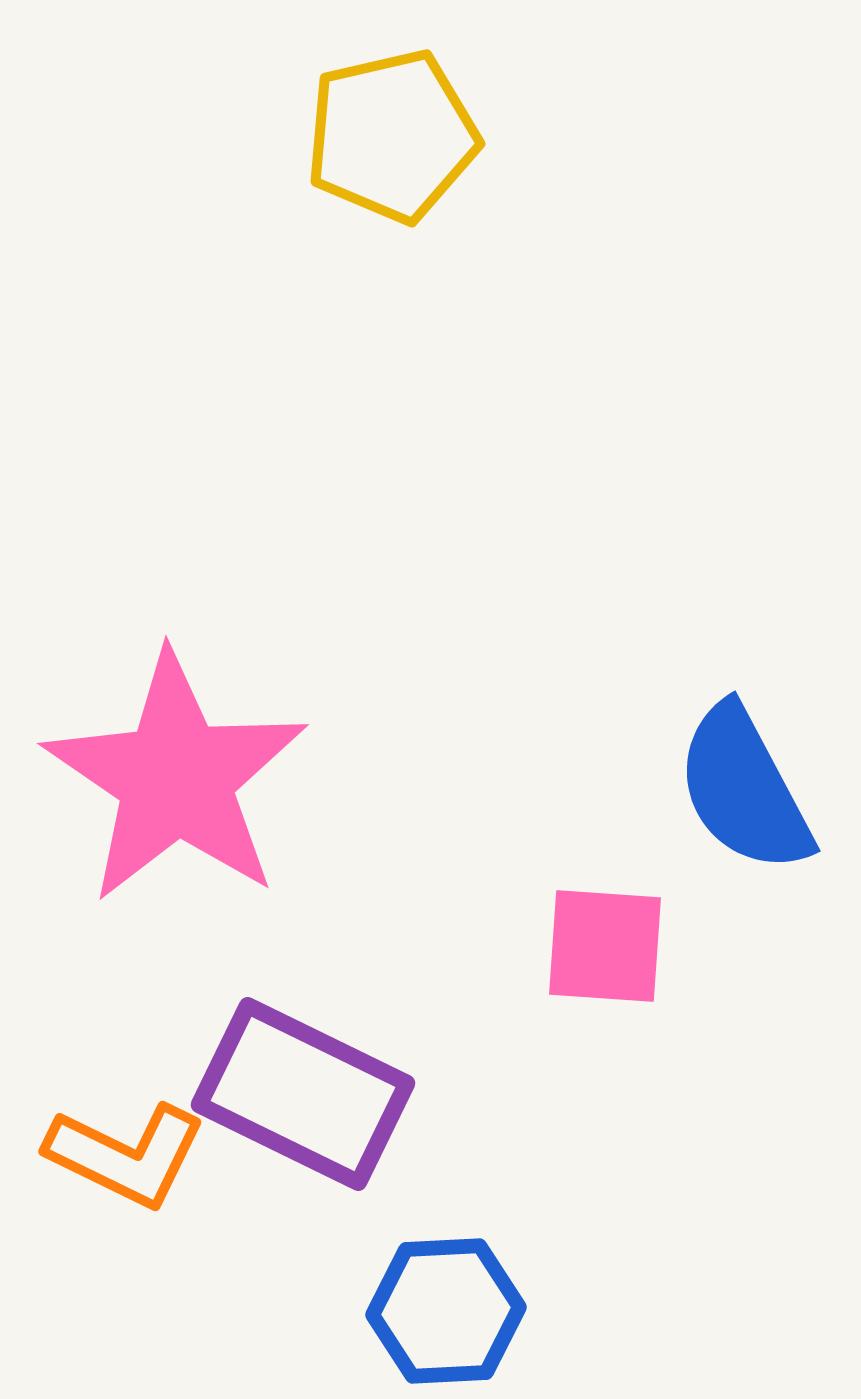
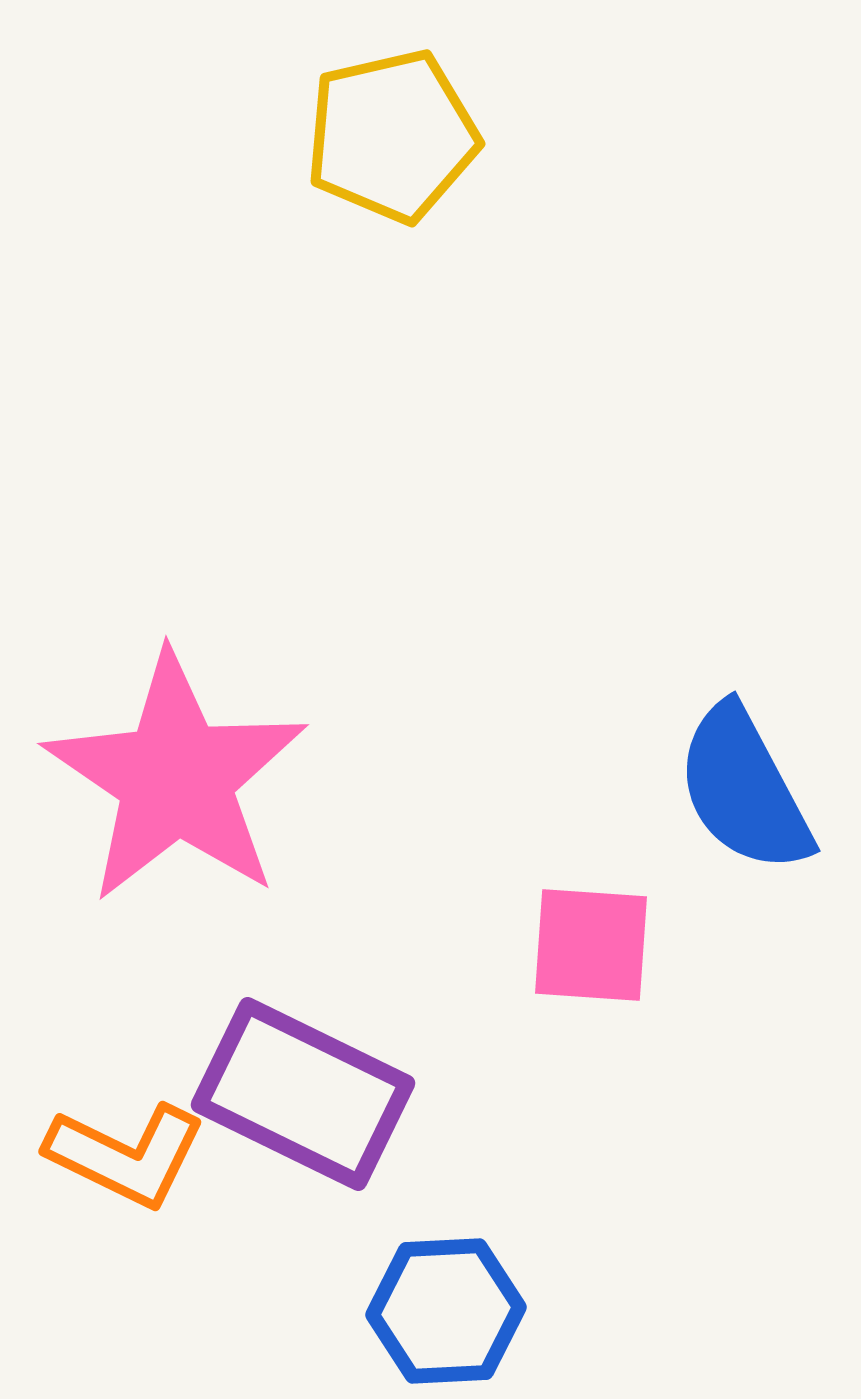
pink square: moved 14 px left, 1 px up
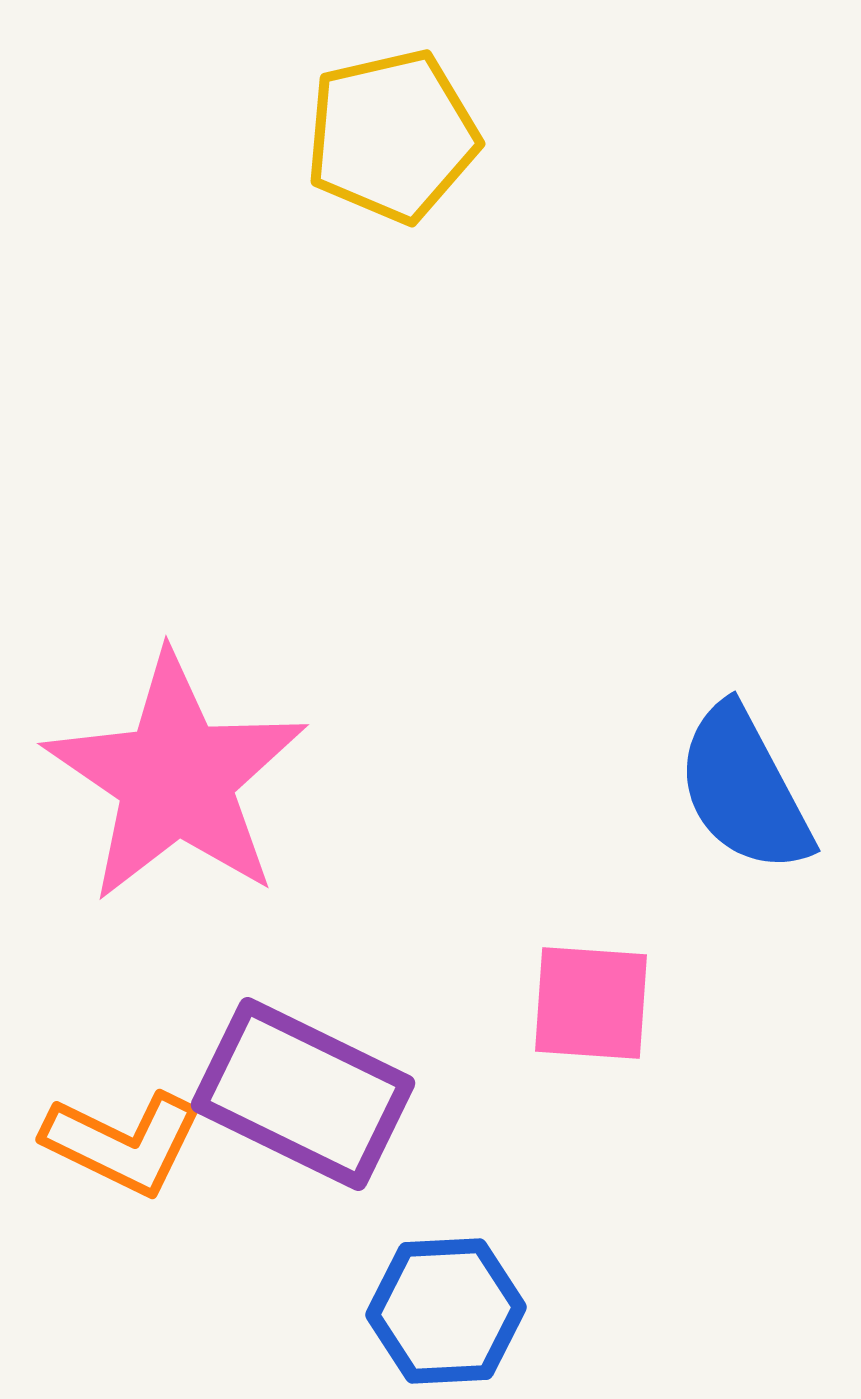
pink square: moved 58 px down
orange L-shape: moved 3 px left, 12 px up
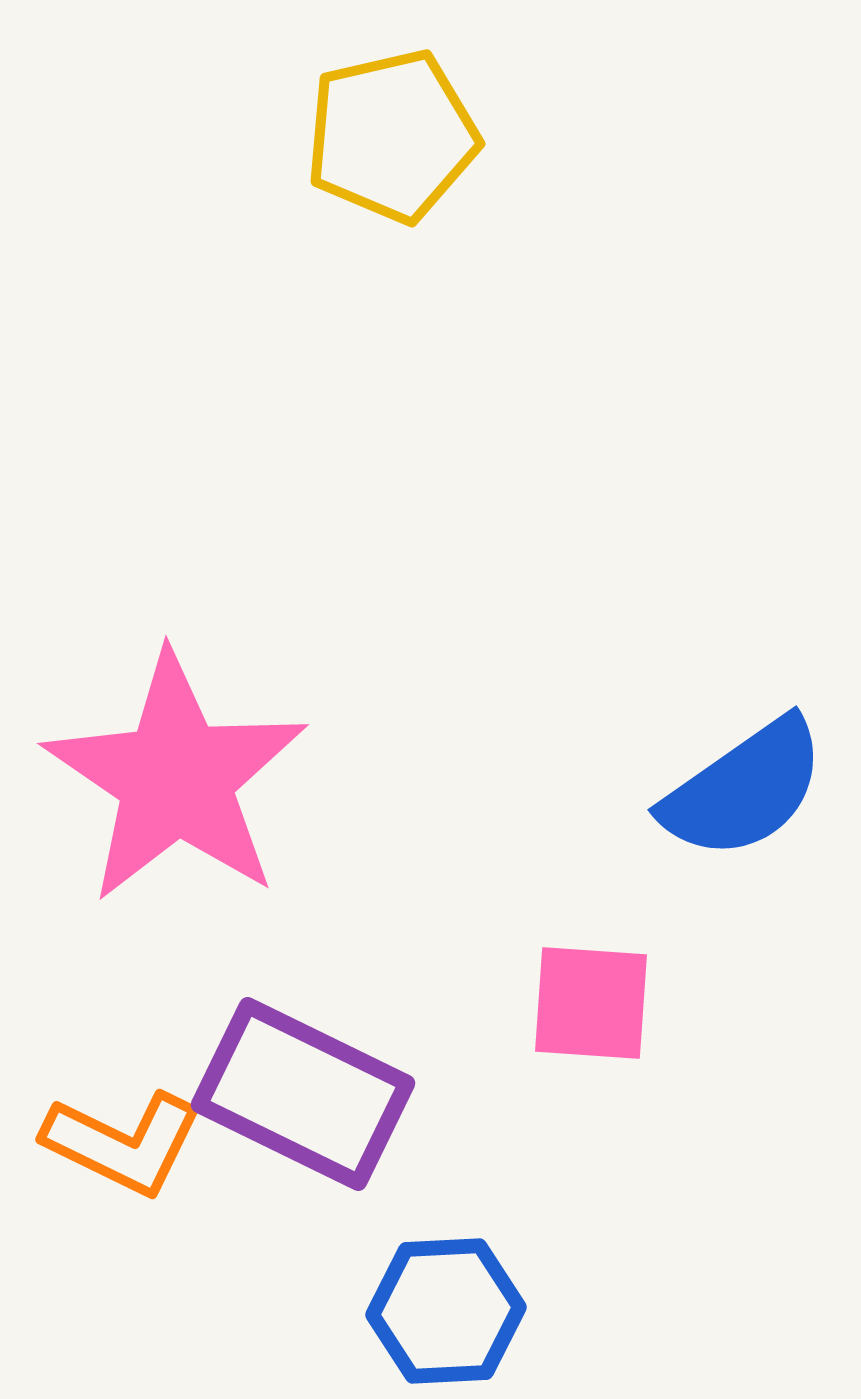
blue semicircle: rotated 97 degrees counterclockwise
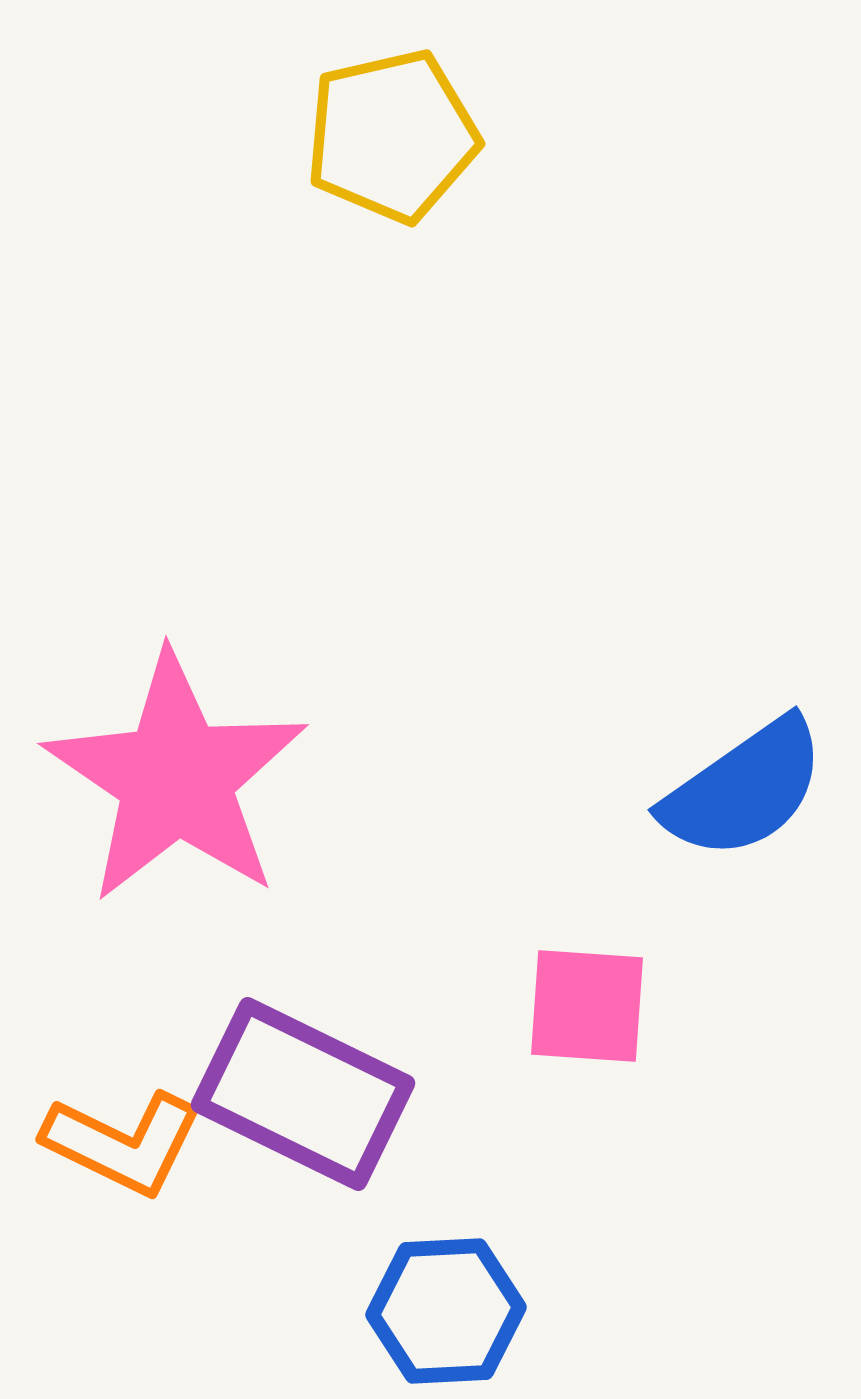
pink square: moved 4 px left, 3 px down
